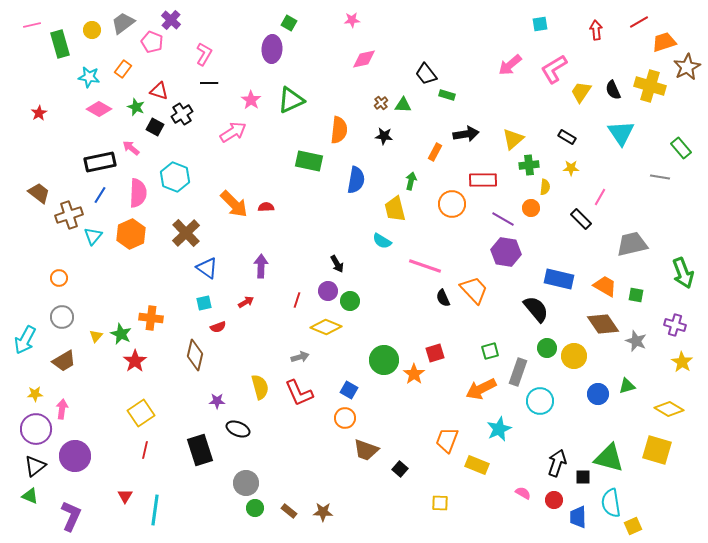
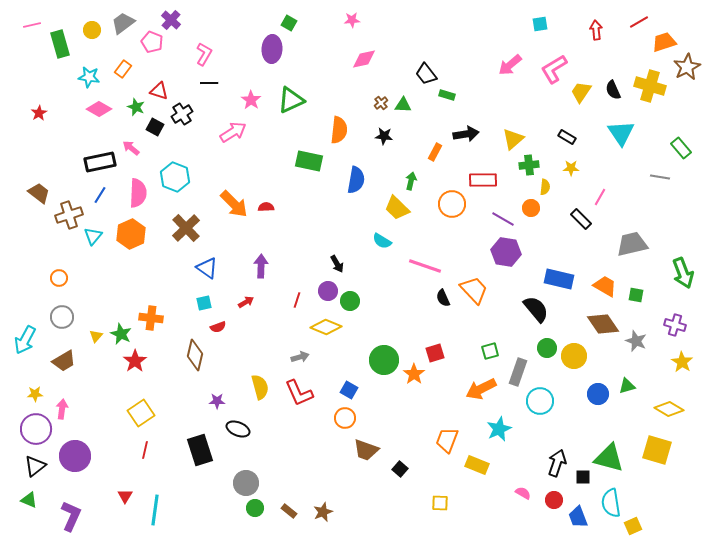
yellow trapezoid at (395, 209): moved 2 px right, 1 px up; rotated 32 degrees counterclockwise
brown cross at (186, 233): moved 5 px up
green triangle at (30, 496): moved 1 px left, 4 px down
brown star at (323, 512): rotated 24 degrees counterclockwise
blue trapezoid at (578, 517): rotated 20 degrees counterclockwise
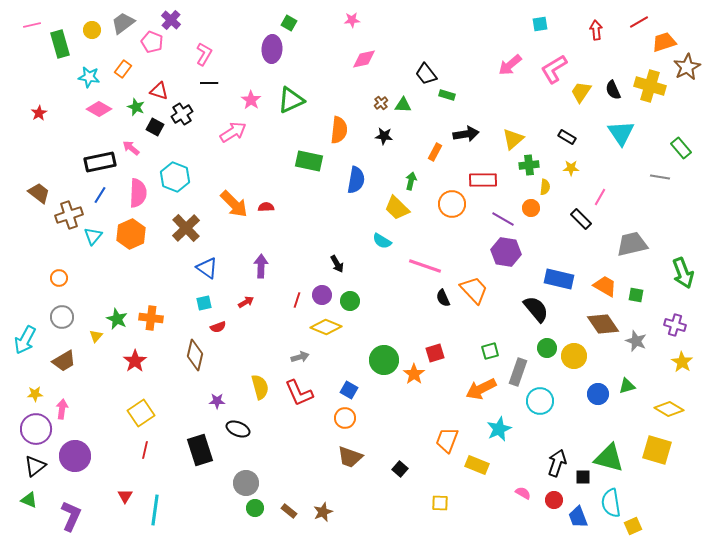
purple circle at (328, 291): moved 6 px left, 4 px down
green star at (121, 334): moved 4 px left, 15 px up
brown trapezoid at (366, 450): moved 16 px left, 7 px down
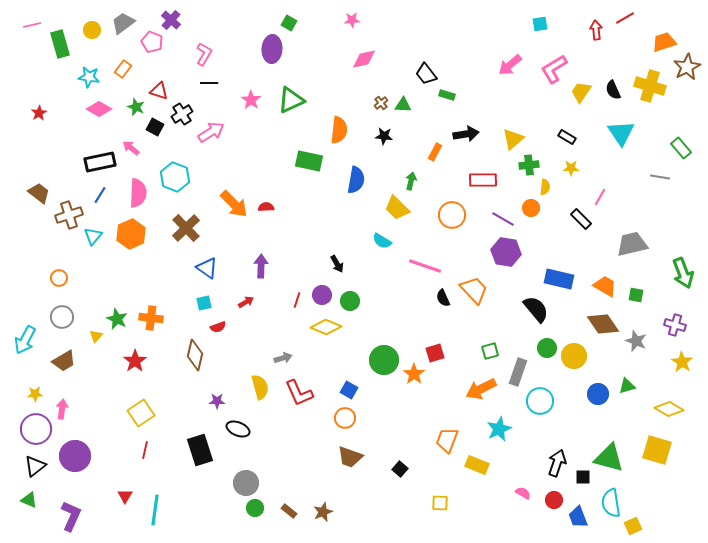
red line at (639, 22): moved 14 px left, 4 px up
pink arrow at (233, 132): moved 22 px left
orange circle at (452, 204): moved 11 px down
gray arrow at (300, 357): moved 17 px left, 1 px down
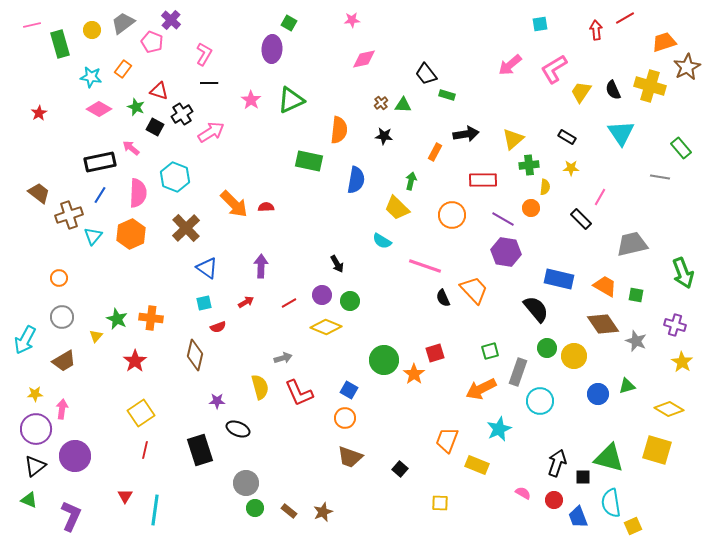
cyan star at (89, 77): moved 2 px right
red line at (297, 300): moved 8 px left, 3 px down; rotated 42 degrees clockwise
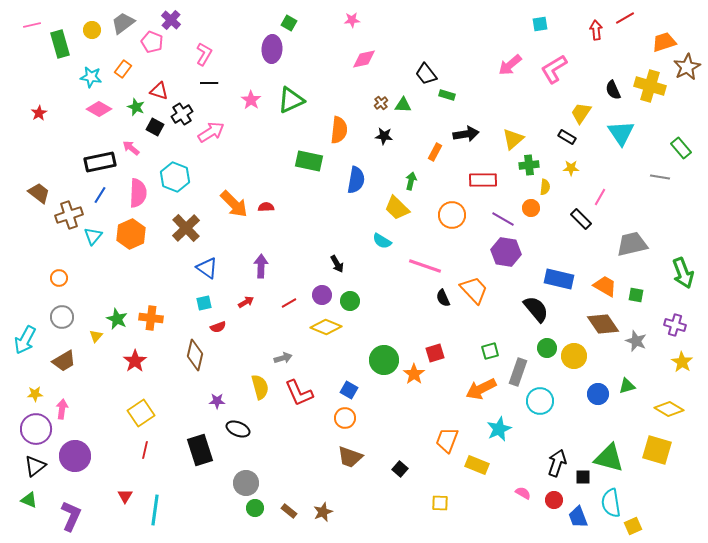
yellow trapezoid at (581, 92): moved 21 px down
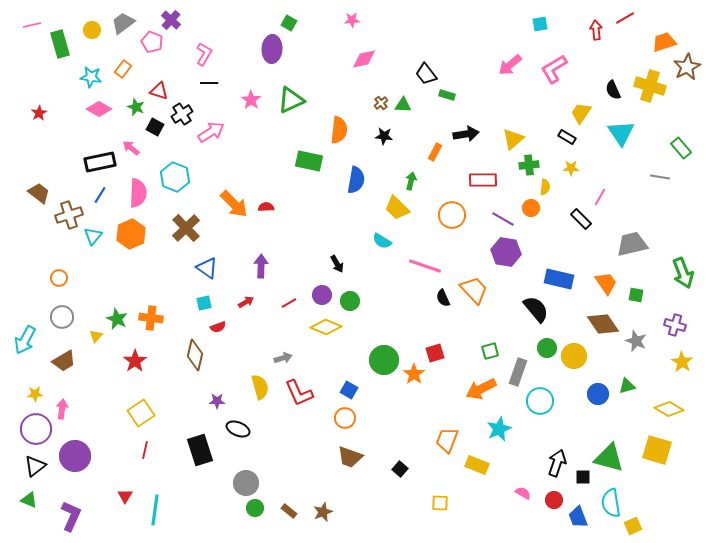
orange trapezoid at (605, 286): moved 1 px right, 3 px up; rotated 25 degrees clockwise
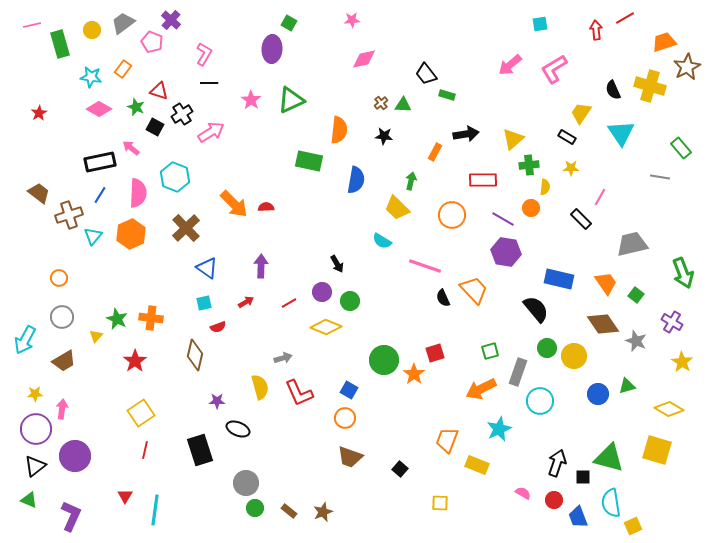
purple circle at (322, 295): moved 3 px up
green square at (636, 295): rotated 28 degrees clockwise
purple cross at (675, 325): moved 3 px left, 3 px up; rotated 15 degrees clockwise
